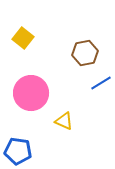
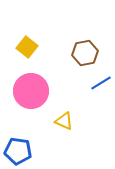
yellow square: moved 4 px right, 9 px down
pink circle: moved 2 px up
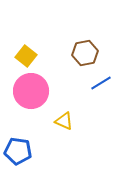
yellow square: moved 1 px left, 9 px down
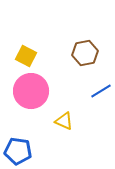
yellow square: rotated 10 degrees counterclockwise
blue line: moved 8 px down
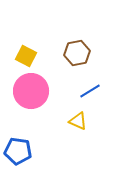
brown hexagon: moved 8 px left
blue line: moved 11 px left
yellow triangle: moved 14 px right
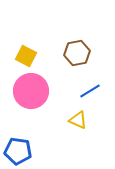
yellow triangle: moved 1 px up
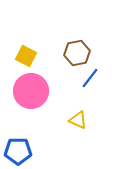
blue line: moved 13 px up; rotated 20 degrees counterclockwise
blue pentagon: rotated 8 degrees counterclockwise
